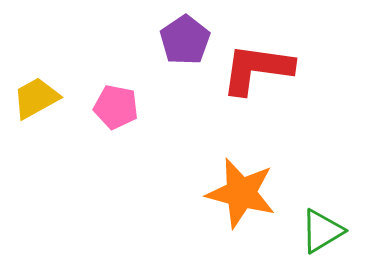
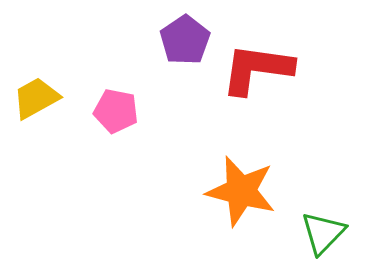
pink pentagon: moved 4 px down
orange star: moved 2 px up
green triangle: moved 1 px right, 2 px down; rotated 15 degrees counterclockwise
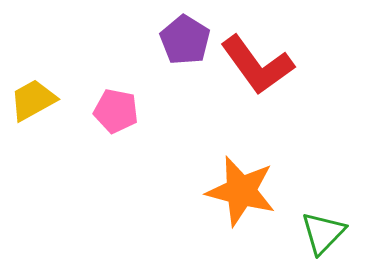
purple pentagon: rotated 6 degrees counterclockwise
red L-shape: moved 4 px up; rotated 134 degrees counterclockwise
yellow trapezoid: moved 3 px left, 2 px down
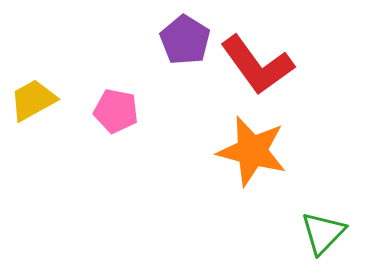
orange star: moved 11 px right, 40 px up
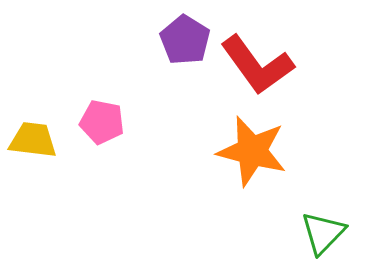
yellow trapezoid: moved 40 px down; rotated 36 degrees clockwise
pink pentagon: moved 14 px left, 11 px down
